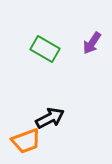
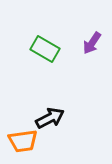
orange trapezoid: moved 3 px left; rotated 12 degrees clockwise
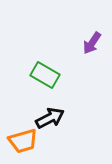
green rectangle: moved 26 px down
orange trapezoid: rotated 8 degrees counterclockwise
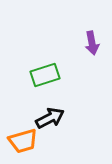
purple arrow: rotated 45 degrees counterclockwise
green rectangle: rotated 48 degrees counterclockwise
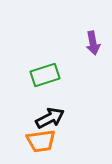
purple arrow: moved 1 px right
orange trapezoid: moved 18 px right; rotated 8 degrees clockwise
